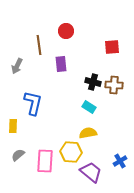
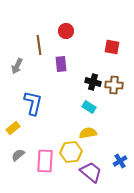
red square: rotated 14 degrees clockwise
yellow rectangle: moved 2 px down; rotated 48 degrees clockwise
yellow hexagon: rotated 10 degrees counterclockwise
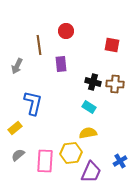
red square: moved 2 px up
brown cross: moved 1 px right, 1 px up
yellow rectangle: moved 2 px right
yellow hexagon: moved 1 px down
purple trapezoid: rotated 75 degrees clockwise
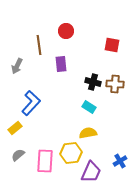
blue L-shape: moved 2 px left; rotated 30 degrees clockwise
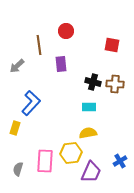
gray arrow: rotated 21 degrees clockwise
cyan rectangle: rotated 32 degrees counterclockwise
yellow rectangle: rotated 32 degrees counterclockwise
gray semicircle: moved 14 px down; rotated 32 degrees counterclockwise
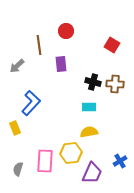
red square: rotated 21 degrees clockwise
yellow rectangle: rotated 40 degrees counterclockwise
yellow semicircle: moved 1 px right, 1 px up
purple trapezoid: moved 1 px right, 1 px down
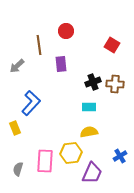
black cross: rotated 35 degrees counterclockwise
blue cross: moved 5 px up
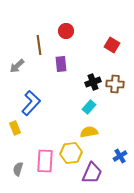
cyan rectangle: rotated 48 degrees counterclockwise
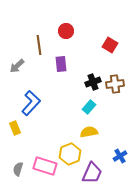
red square: moved 2 px left
brown cross: rotated 12 degrees counterclockwise
yellow hexagon: moved 1 px left, 1 px down; rotated 15 degrees counterclockwise
pink rectangle: moved 5 px down; rotated 75 degrees counterclockwise
